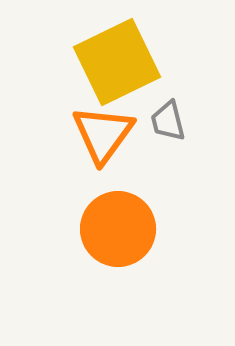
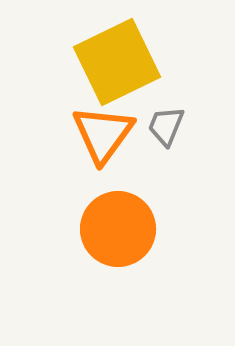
gray trapezoid: moved 2 px left, 5 px down; rotated 36 degrees clockwise
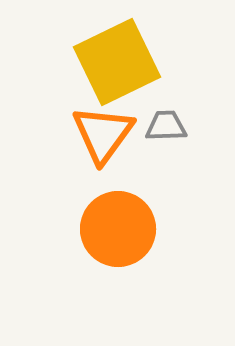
gray trapezoid: rotated 66 degrees clockwise
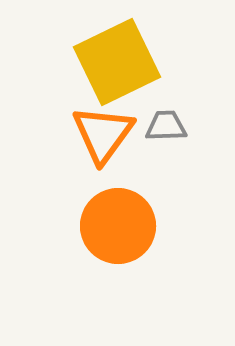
orange circle: moved 3 px up
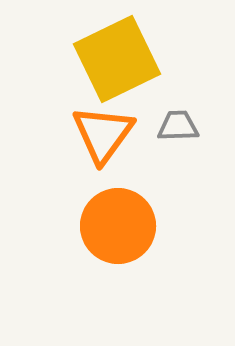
yellow square: moved 3 px up
gray trapezoid: moved 12 px right
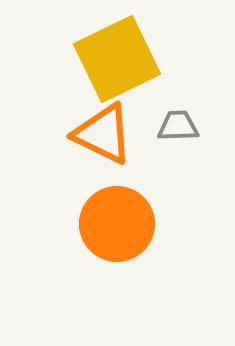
orange triangle: rotated 40 degrees counterclockwise
orange circle: moved 1 px left, 2 px up
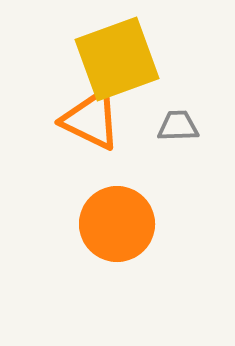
yellow square: rotated 6 degrees clockwise
orange triangle: moved 12 px left, 14 px up
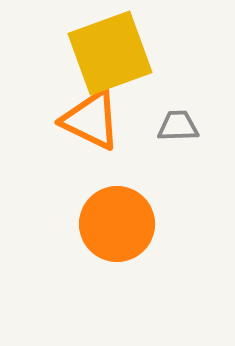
yellow square: moved 7 px left, 6 px up
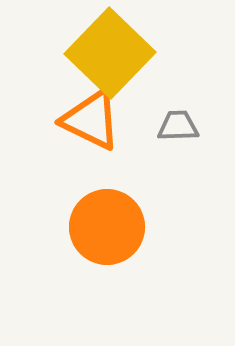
yellow square: rotated 26 degrees counterclockwise
orange circle: moved 10 px left, 3 px down
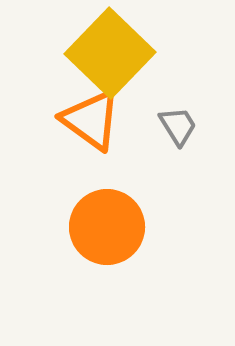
orange triangle: rotated 10 degrees clockwise
gray trapezoid: rotated 60 degrees clockwise
